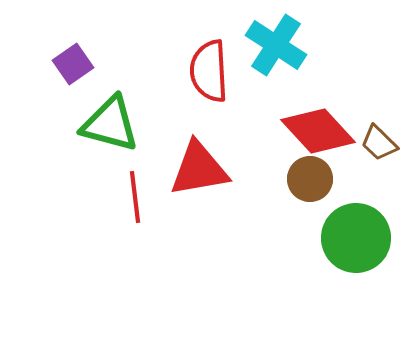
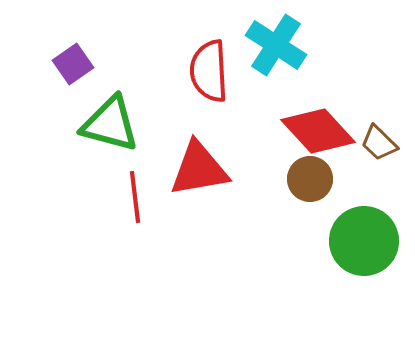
green circle: moved 8 px right, 3 px down
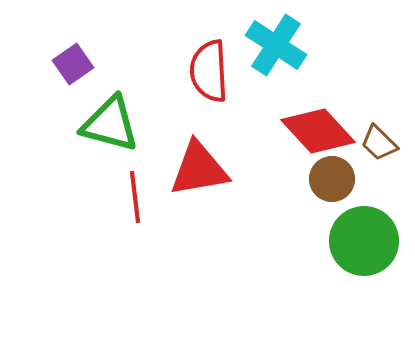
brown circle: moved 22 px right
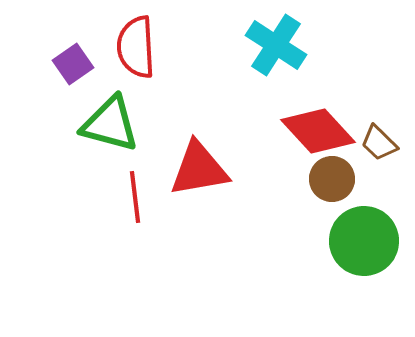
red semicircle: moved 73 px left, 24 px up
